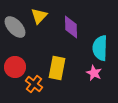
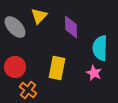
orange cross: moved 6 px left, 6 px down
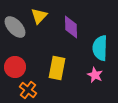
pink star: moved 1 px right, 2 px down
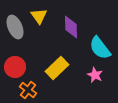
yellow triangle: rotated 18 degrees counterclockwise
gray ellipse: rotated 20 degrees clockwise
cyan semicircle: rotated 40 degrees counterclockwise
yellow rectangle: rotated 35 degrees clockwise
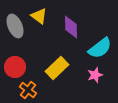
yellow triangle: rotated 18 degrees counterclockwise
gray ellipse: moved 1 px up
cyan semicircle: rotated 90 degrees counterclockwise
pink star: rotated 28 degrees clockwise
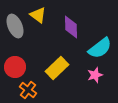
yellow triangle: moved 1 px left, 1 px up
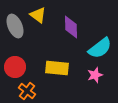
yellow rectangle: rotated 50 degrees clockwise
orange cross: moved 1 px left, 1 px down
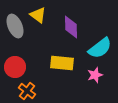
yellow rectangle: moved 5 px right, 5 px up
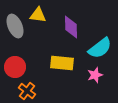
yellow triangle: rotated 30 degrees counterclockwise
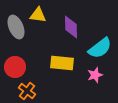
gray ellipse: moved 1 px right, 1 px down
